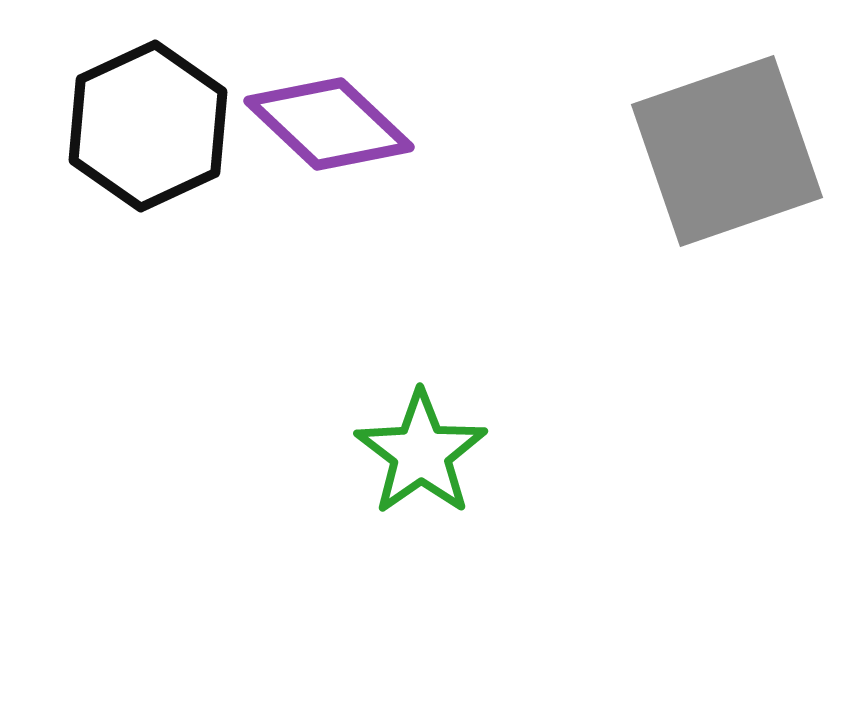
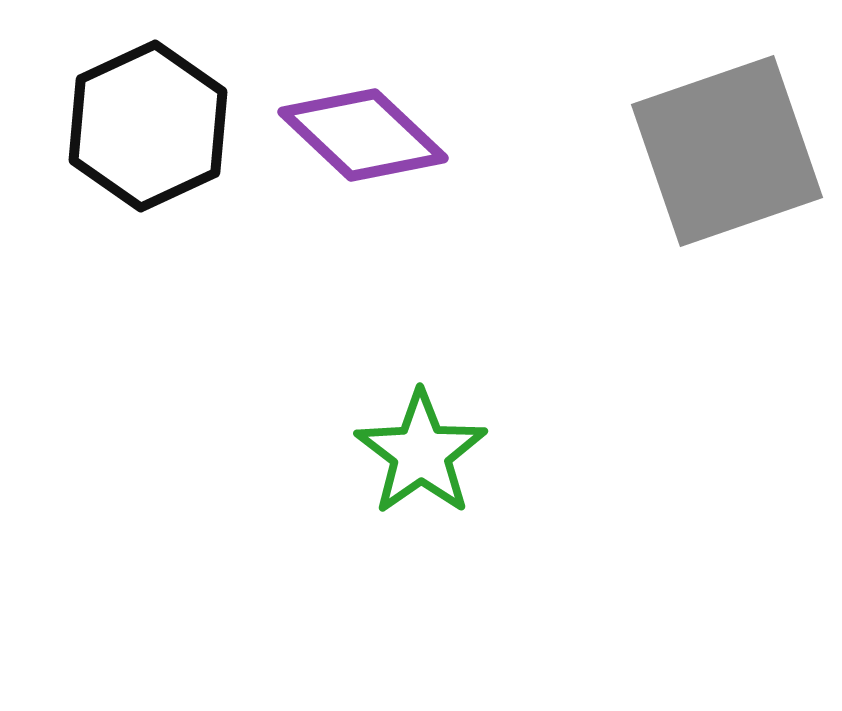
purple diamond: moved 34 px right, 11 px down
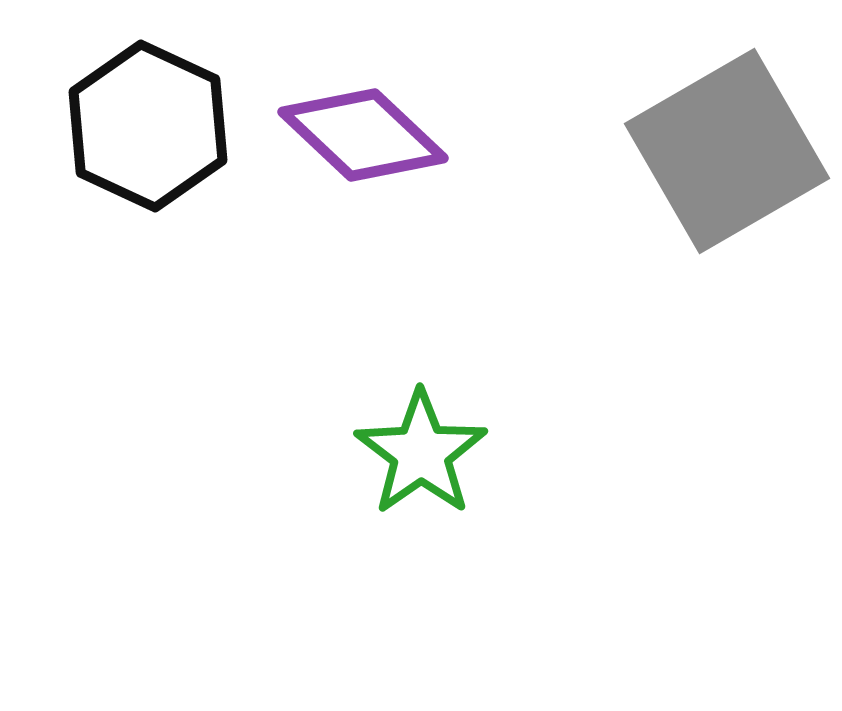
black hexagon: rotated 10 degrees counterclockwise
gray square: rotated 11 degrees counterclockwise
